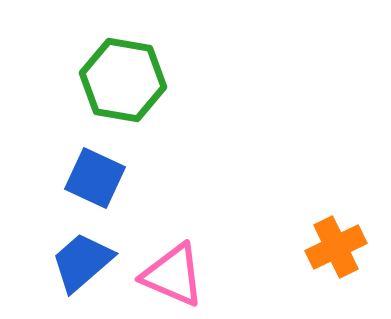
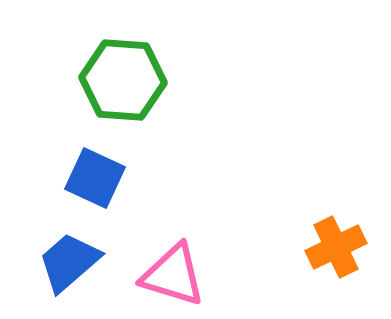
green hexagon: rotated 6 degrees counterclockwise
blue trapezoid: moved 13 px left
pink triangle: rotated 6 degrees counterclockwise
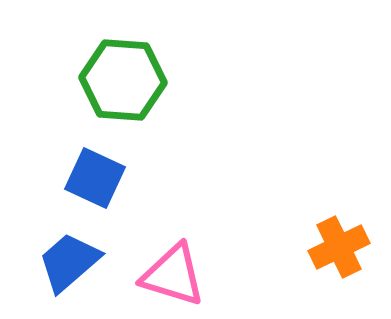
orange cross: moved 3 px right
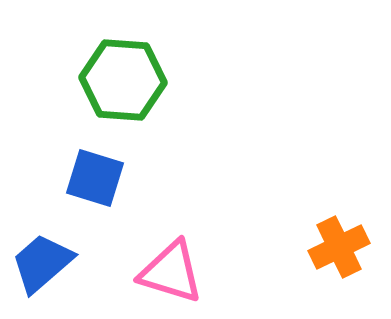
blue square: rotated 8 degrees counterclockwise
blue trapezoid: moved 27 px left, 1 px down
pink triangle: moved 2 px left, 3 px up
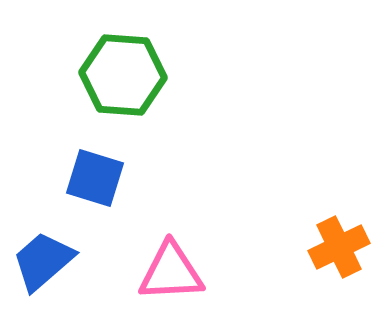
green hexagon: moved 5 px up
blue trapezoid: moved 1 px right, 2 px up
pink triangle: rotated 20 degrees counterclockwise
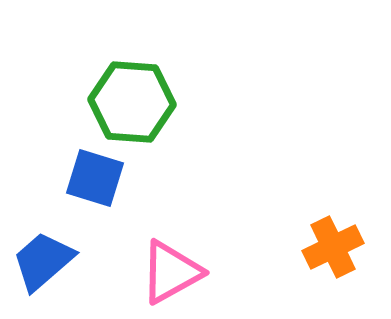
green hexagon: moved 9 px right, 27 px down
orange cross: moved 6 px left
pink triangle: rotated 26 degrees counterclockwise
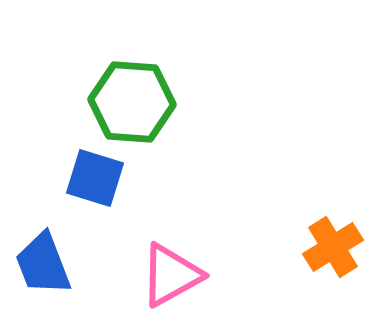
orange cross: rotated 6 degrees counterclockwise
blue trapezoid: moved 3 px down; rotated 70 degrees counterclockwise
pink triangle: moved 3 px down
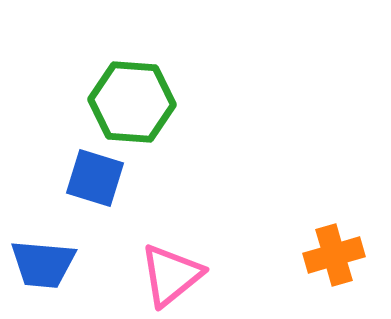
orange cross: moved 1 px right, 8 px down; rotated 16 degrees clockwise
blue trapezoid: rotated 64 degrees counterclockwise
pink triangle: rotated 10 degrees counterclockwise
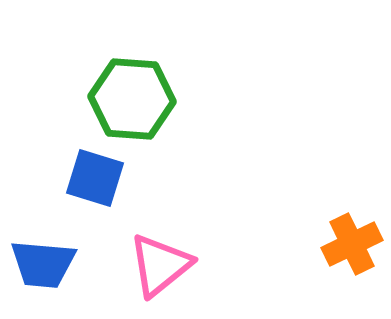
green hexagon: moved 3 px up
orange cross: moved 18 px right, 11 px up; rotated 10 degrees counterclockwise
pink triangle: moved 11 px left, 10 px up
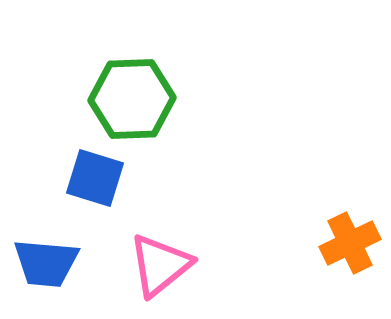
green hexagon: rotated 6 degrees counterclockwise
orange cross: moved 2 px left, 1 px up
blue trapezoid: moved 3 px right, 1 px up
